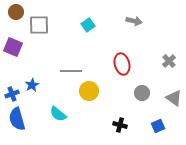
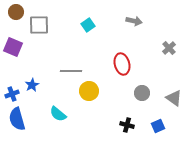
gray cross: moved 13 px up
black cross: moved 7 px right
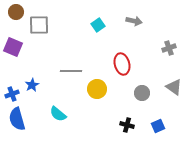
cyan square: moved 10 px right
gray cross: rotated 24 degrees clockwise
yellow circle: moved 8 px right, 2 px up
gray triangle: moved 11 px up
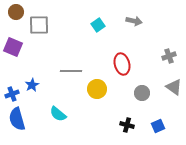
gray cross: moved 8 px down
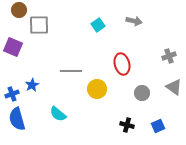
brown circle: moved 3 px right, 2 px up
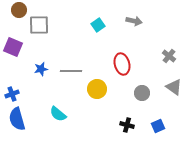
gray cross: rotated 32 degrees counterclockwise
blue star: moved 9 px right, 16 px up; rotated 16 degrees clockwise
